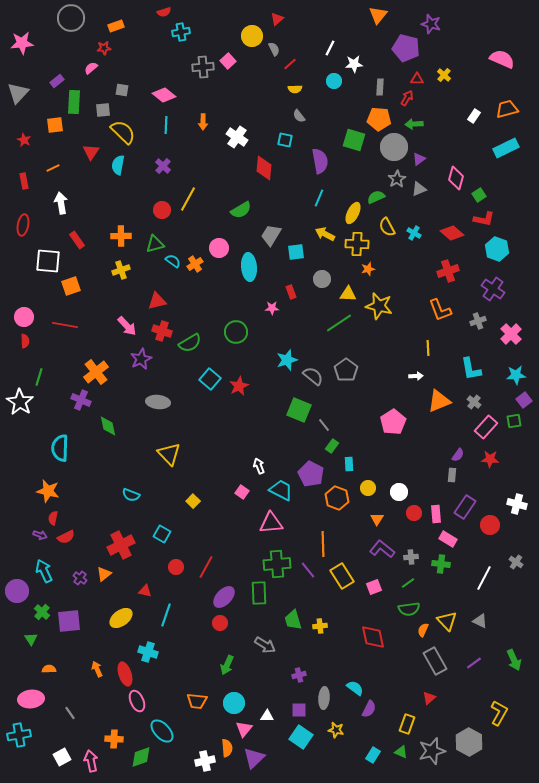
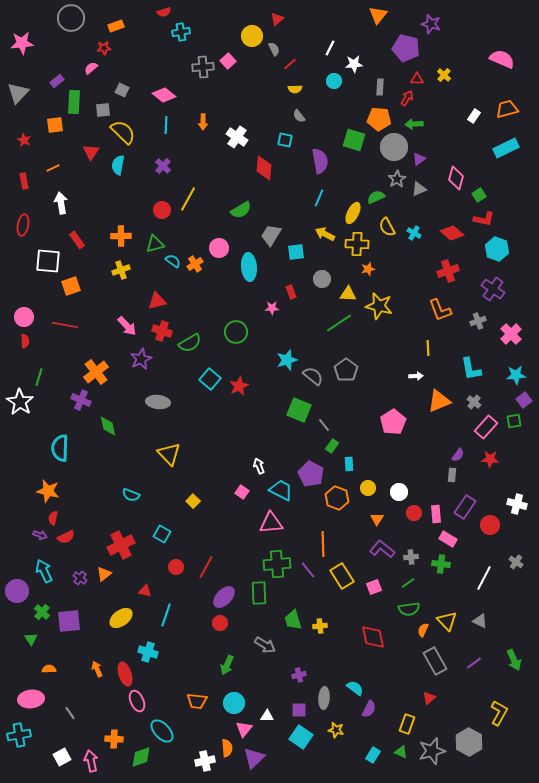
gray square at (122, 90): rotated 16 degrees clockwise
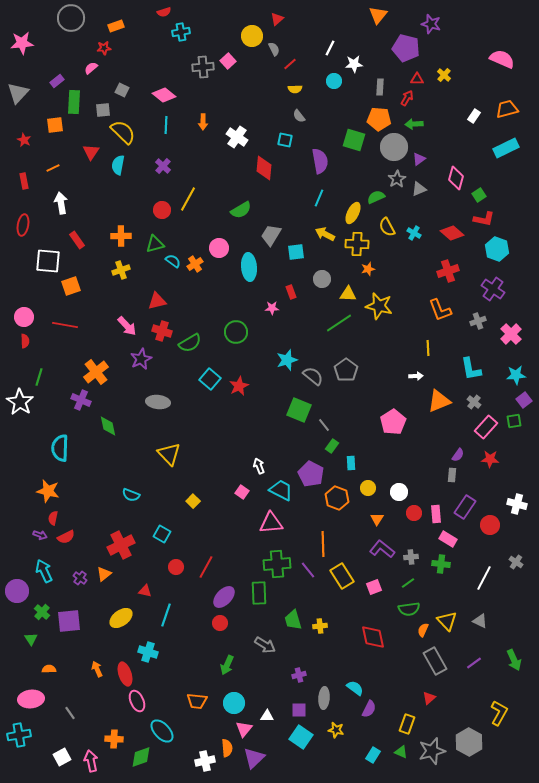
cyan rectangle at (349, 464): moved 2 px right, 1 px up
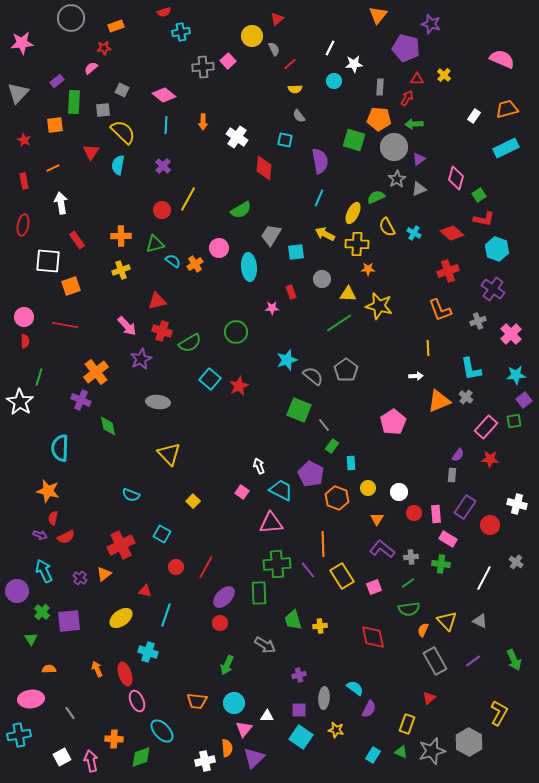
orange star at (368, 269): rotated 16 degrees clockwise
gray cross at (474, 402): moved 8 px left, 5 px up
purple line at (474, 663): moved 1 px left, 2 px up
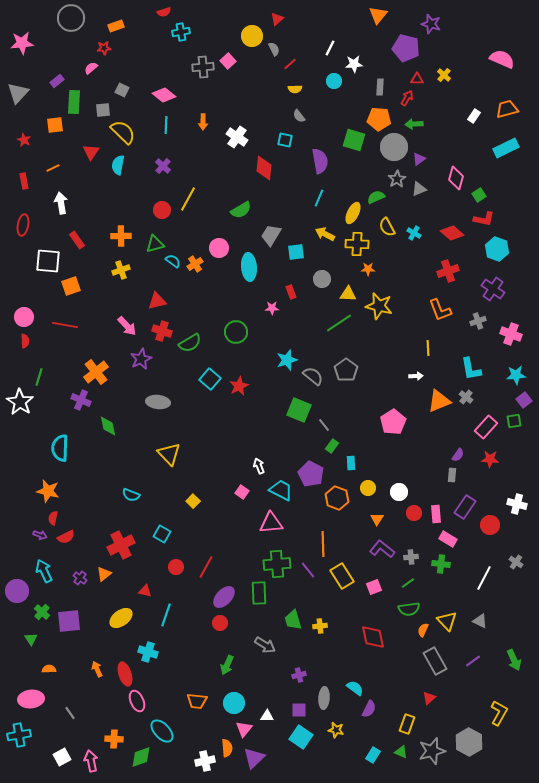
pink cross at (511, 334): rotated 25 degrees counterclockwise
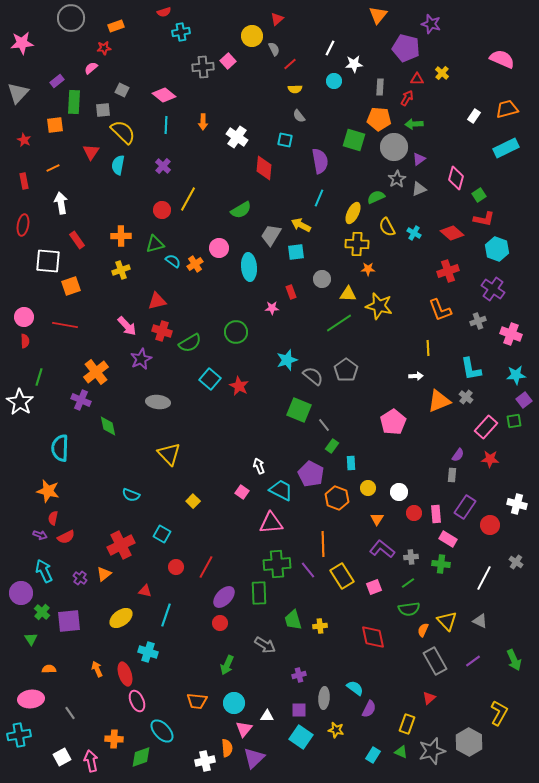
yellow cross at (444, 75): moved 2 px left, 2 px up
yellow arrow at (325, 234): moved 24 px left, 9 px up
red star at (239, 386): rotated 18 degrees counterclockwise
purple circle at (17, 591): moved 4 px right, 2 px down
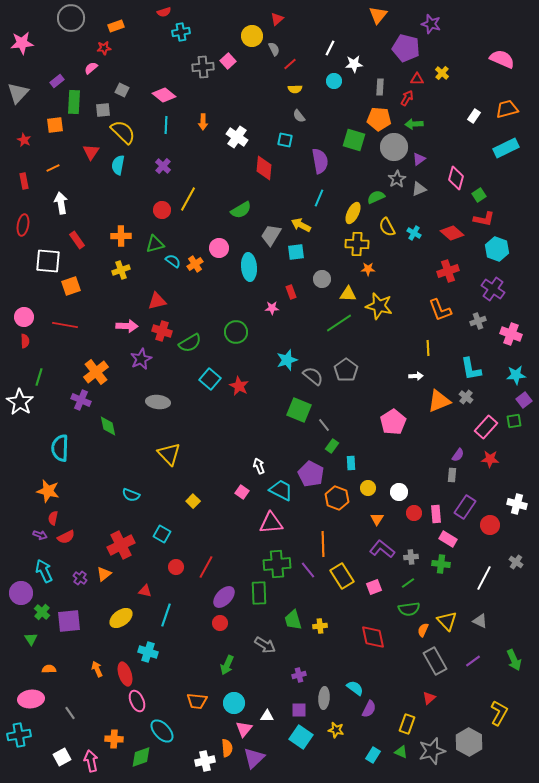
pink arrow at (127, 326): rotated 45 degrees counterclockwise
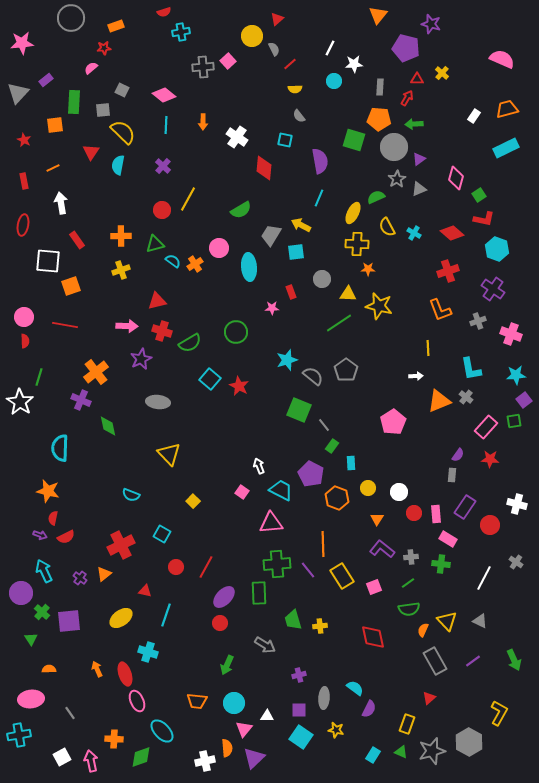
purple rectangle at (57, 81): moved 11 px left, 1 px up
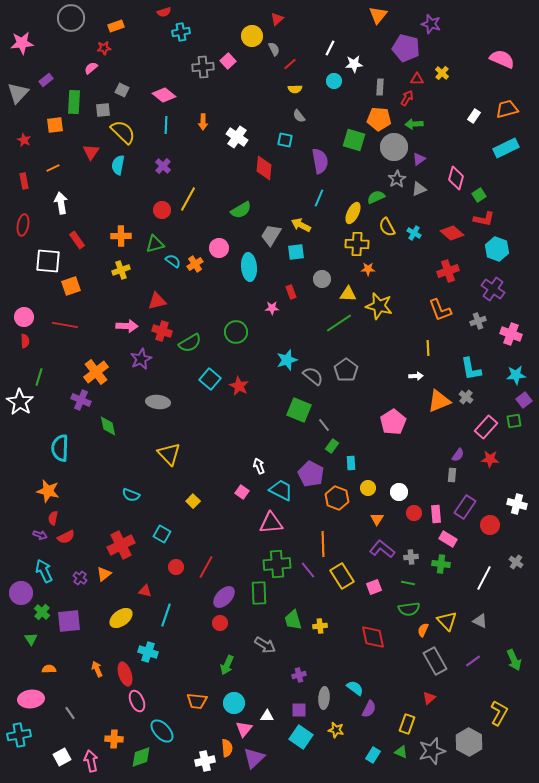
green line at (408, 583): rotated 48 degrees clockwise
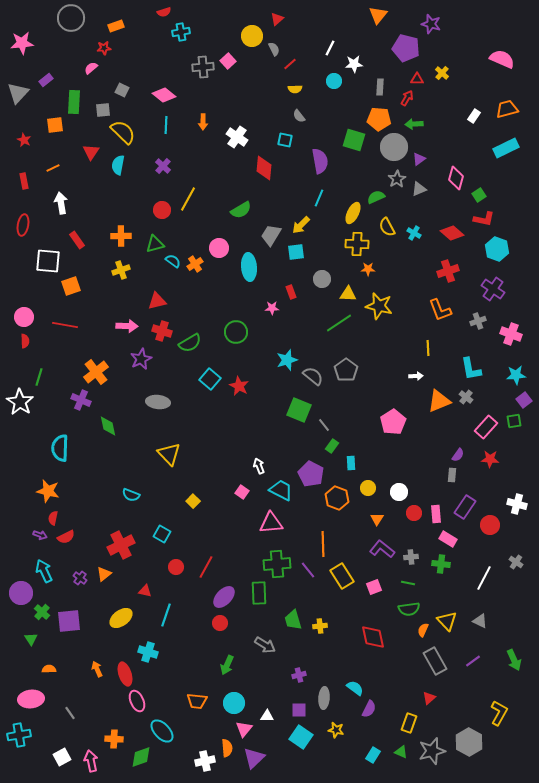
yellow arrow at (301, 225): rotated 72 degrees counterclockwise
yellow rectangle at (407, 724): moved 2 px right, 1 px up
